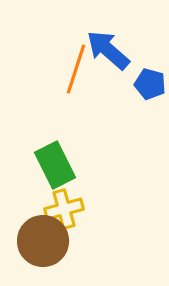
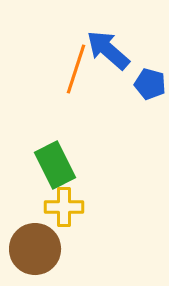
yellow cross: moved 2 px up; rotated 15 degrees clockwise
brown circle: moved 8 px left, 8 px down
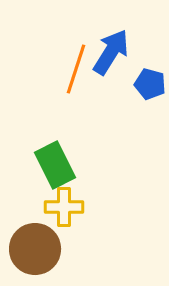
blue arrow: moved 3 px right, 2 px down; rotated 81 degrees clockwise
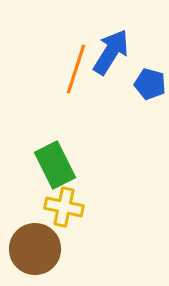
yellow cross: rotated 12 degrees clockwise
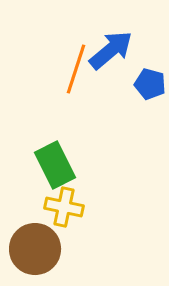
blue arrow: moved 2 px up; rotated 18 degrees clockwise
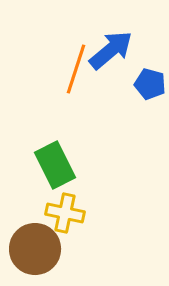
yellow cross: moved 1 px right, 6 px down
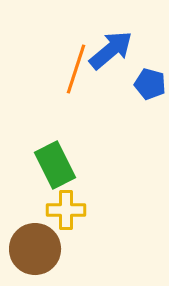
yellow cross: moved 1 px right, 3 px up; rotated 12 degrees counterclockwise
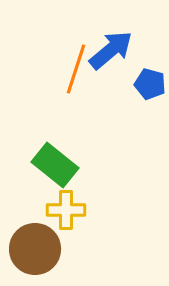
green rectangle: rotated 24 degrees counterclockwise
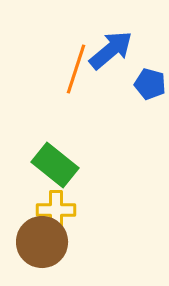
yellow cross: moved 10 px left
brown circle: moved 7 px right, 7 px up
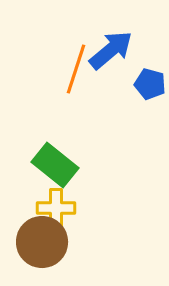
yellow cross: moved 2 px up
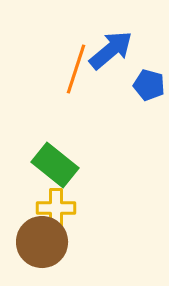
blue pentagon: moved 1 px left, 1 px down
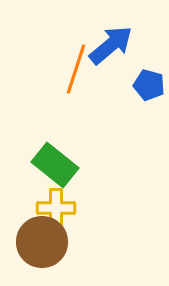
blue arrow: moved 5 px up
